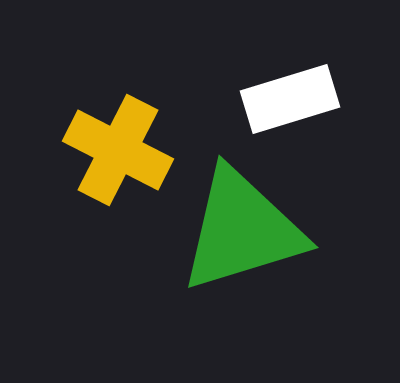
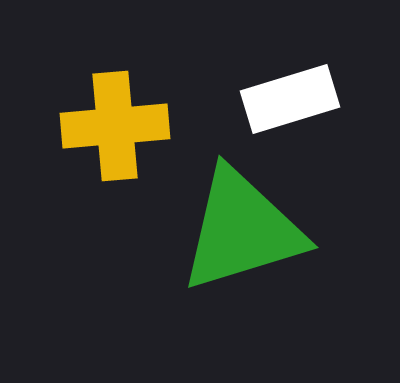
yellow cross: moved 3 px left, 24 px up; rotated 32 degrees counterclockwise
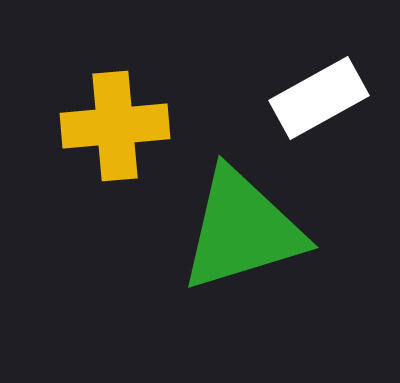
white rectangle: moved 29 px right, 1 px up; rotated 12 degrees counterclockwise
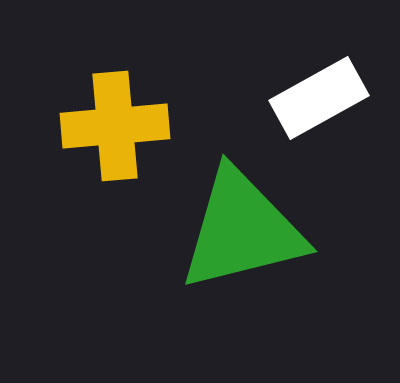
green triangle: rotated 3 degrees clockwise
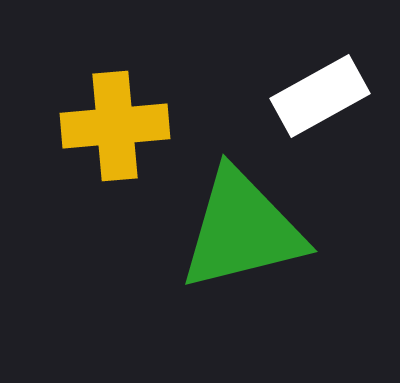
white rectangle: moved 1 px right, 2 px up
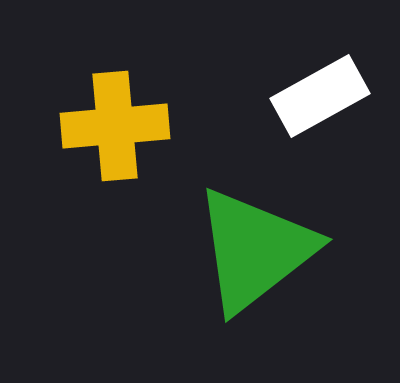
green triangle: moved 13 px right, 20 px down; rotated 24 degrees counterclockwise
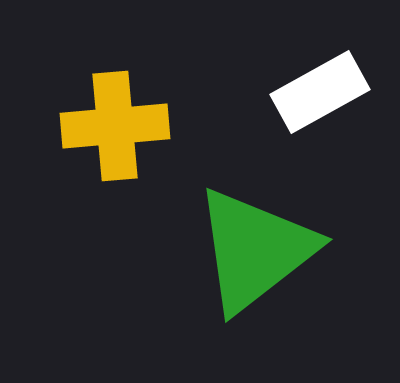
white rectangle: moved 4 px up
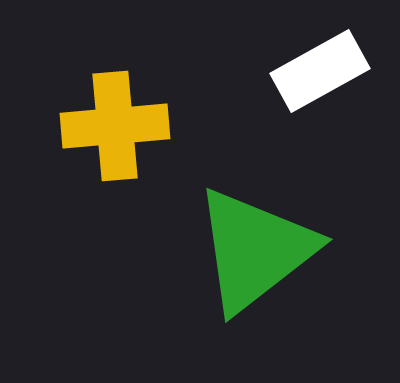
white rectangle: moved 21 px up
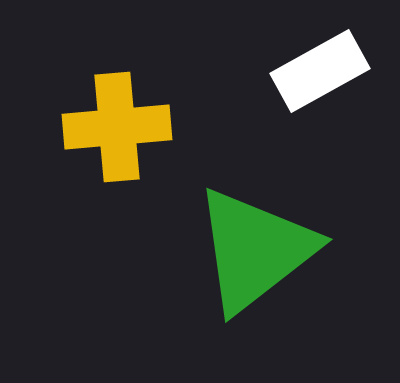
yellow cross: moved 2 px right, 1 px down
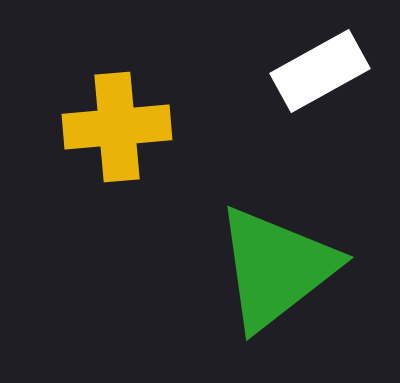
green triangle: moved 21 px right, 18 px down
